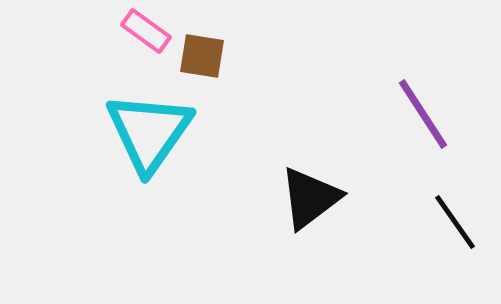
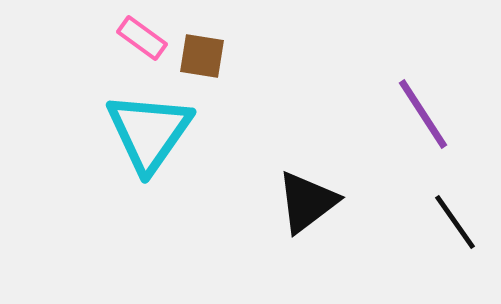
pink rectangle: moved 4 px left, 7 px down
black triangle: moved 3 px left, 4 px down
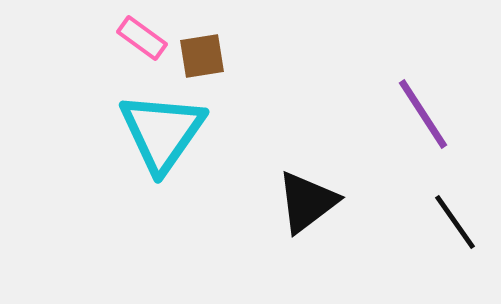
brown square: rotated 18 degrees counterclockwise
cyan triangle: moved 13 px right
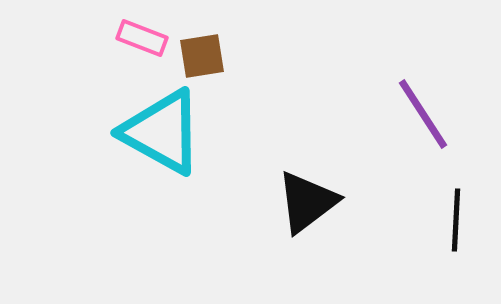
pink rectangle: rotated 15 degrees counterclockwise
cyan triangle: rotated 36 degrees counterclockwise
black line: moved 1 px right, 2 px up; rotated 38 degrees clockwise
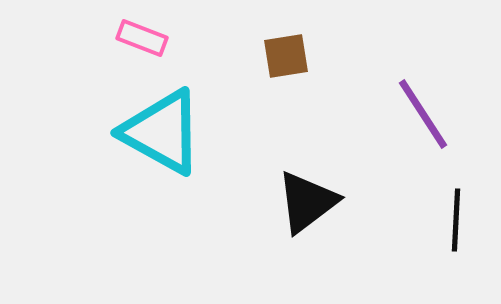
brown square: moved 84 px right
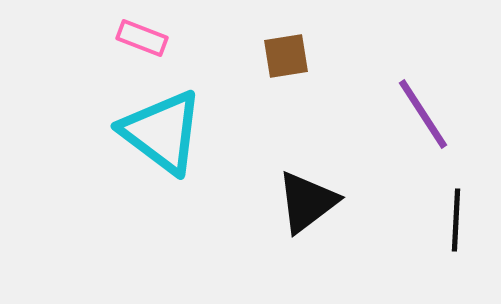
cyan triangle: rotated 8 degrees clockwise
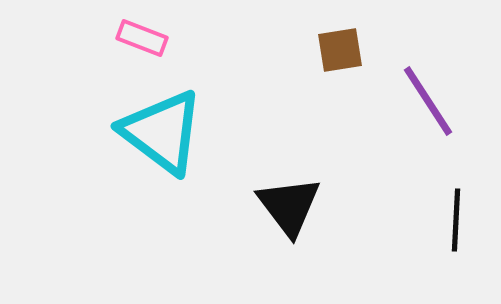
brown square: moved 54 px right, 6 px up
purple line: moved 5 px right, 13 px up
black triangle: moved 18 px left, 4 px down; rotated 30 degrees counterclockwise
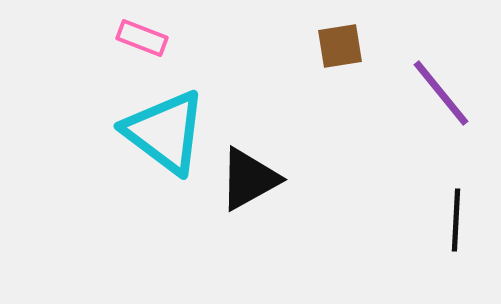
brown square: moved 4 px up
purple line: moved 13 px right, 8 px up; rotated 6 degrees counterclockwise
cyan triangle: moved 3 px right
black triangle: moved 40 px left, 27 px up; rotated 38 degrees clockwise
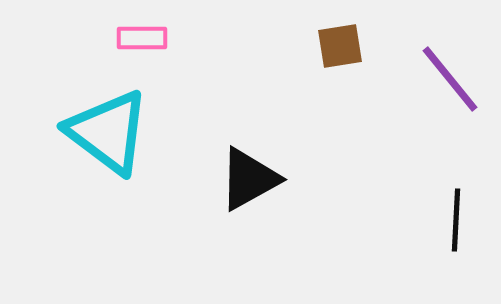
pink rectangle: rotated 21 degrees counterclockwise
purple line: moved 9 px right, 14 px up
cyan triangle: moved 57 px left
